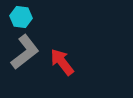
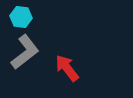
red arrow: moved 5 px right, 6 px down
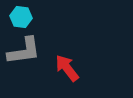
gray L-shape: moved 1 px left, 1 px up; rotated 30 degrees clockwise
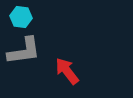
red arrow: moved 3 px down
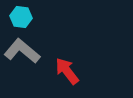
gray L-shape: moved 2 px left; rotated 132 degrees counterclockwise
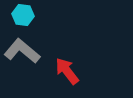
cyan hexagon: moved 2 px right, 2 px up
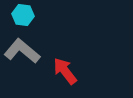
red arrow: moved 2 px left
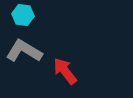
gray L-shape: moved 2 px right; rotated 9 degrees counterclockwise
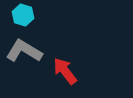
cyan hexagon: rotated 10 degrees clockwise
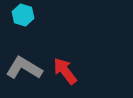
gray L-shape: moved 17 px down
